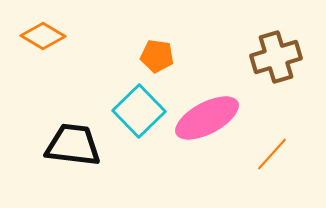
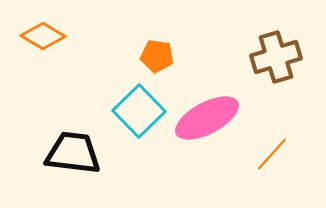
black trapezoid: moved 8 px down
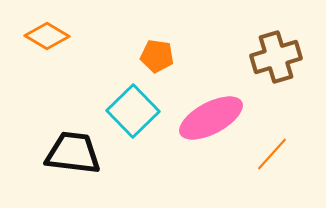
orange diamond: moved 4 px right
cyan square: moved 6 px left
pink ellipse: moved 4 px right
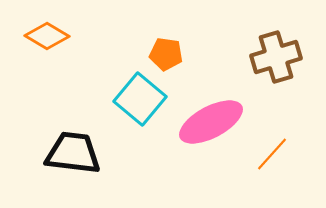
orange pentagon: moved 9 px right, 2 px up
cyan square: moved 7 px right, 12 px up; rotated 6 degrees counterclockwise
pink ellipse: moved 4 px down
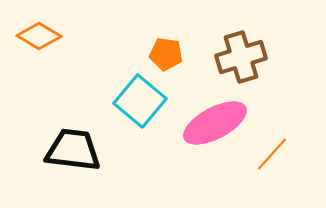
orange diamond: moved 8 px left
brown cross: moved 35 px left
cyan square: moved 2 px down
pink ellipse: moved 4 px right, 1 px down
black trapezoid: moved 3 px up
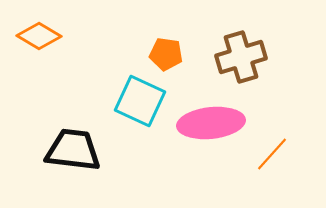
cyan square: rotated 15 degrees counterclockwise
pink ellipse: moved 4 px left; rotated 22 degrees clockwise
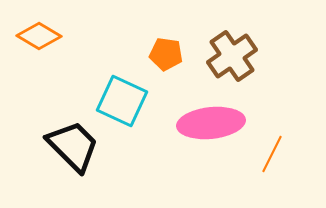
brown cross: moved 9 px left, 1 px up; rotated 18 degrees counterclockwise
cyan square: moved 18 px left
black trapezoid: moved 4 px up; rotated 38 degrees clockwise
orange line: rotated 15 degrees counterclockwise
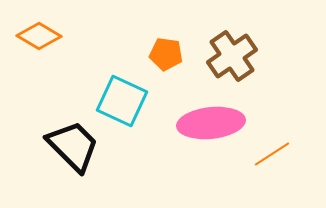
orange line: rotated 30 degrees clockwise
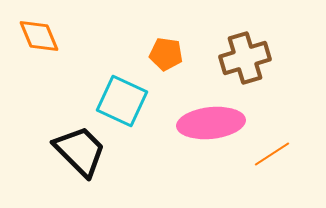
orange diamond: rotated 36 degrees clockwise
brown cross: moved 13 px right, 2 px down; rotated 18 degrees clockwise
black trapezoid: moved 7 px right, 5 px down
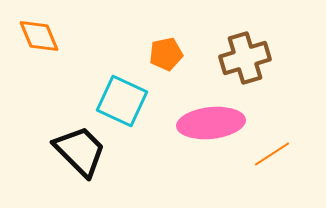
orange pentagon: rotated 20 degrees counterclockwise
